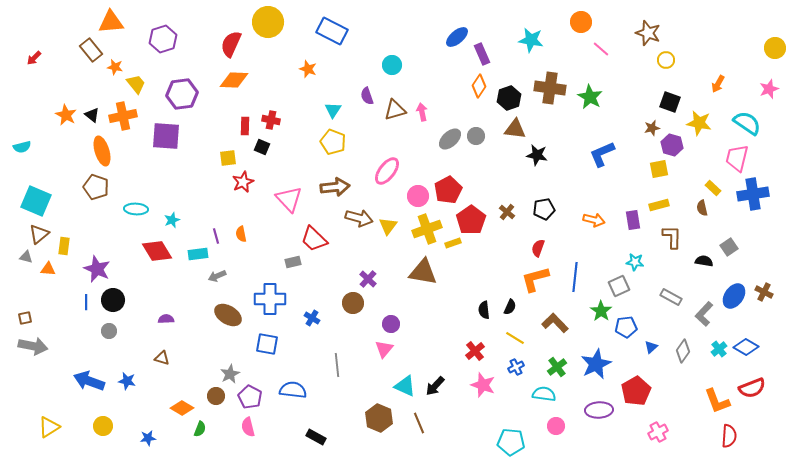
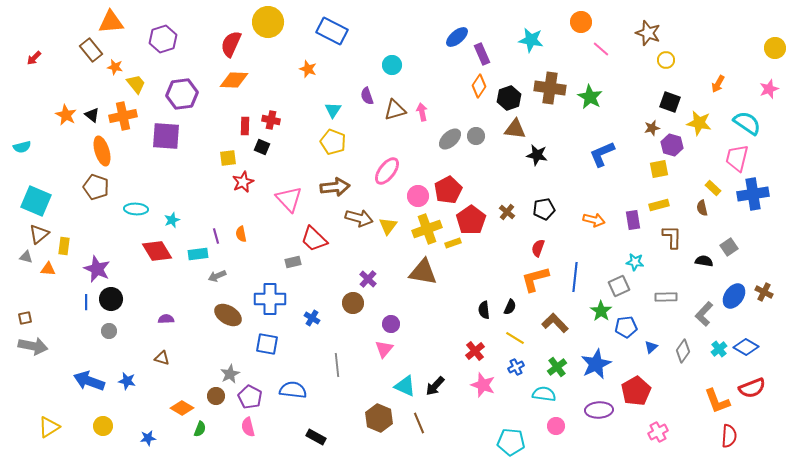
gray rectangle at (671, 297): moved 5 px left; rotated 30 degrees counterclockwise
black circle at (113, 300): moved 2 px left, 1 px up
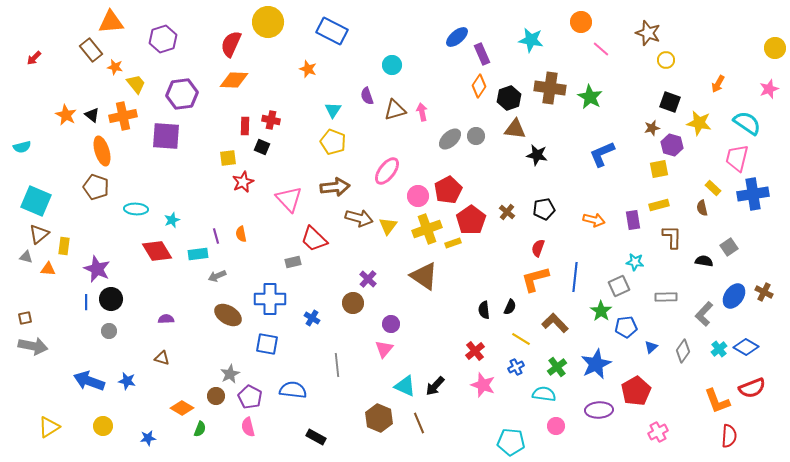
brown triangle at (423, 272): moved 1 px right, 4 px down; rotated 24 degrees clockwise
yellow line at (515, 338): moved 6 px right, 1 px down
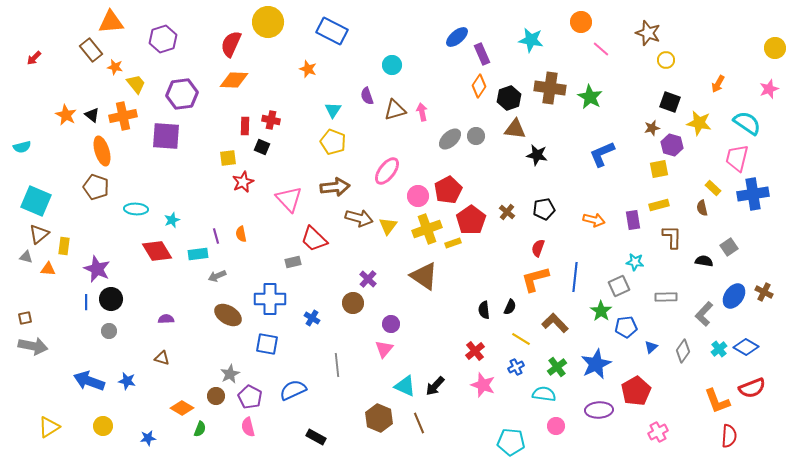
blue semicircle at (293, 390): rotated 32 degrees counterclockwise
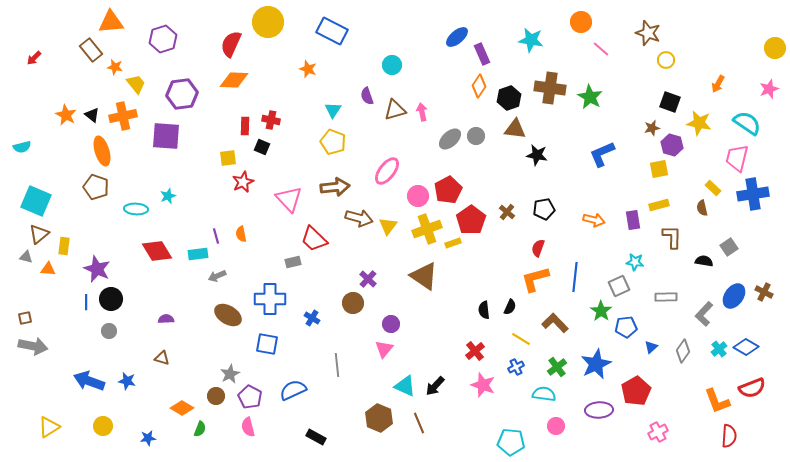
cyan star at (172, 220): moved 4 px left, 24 px up
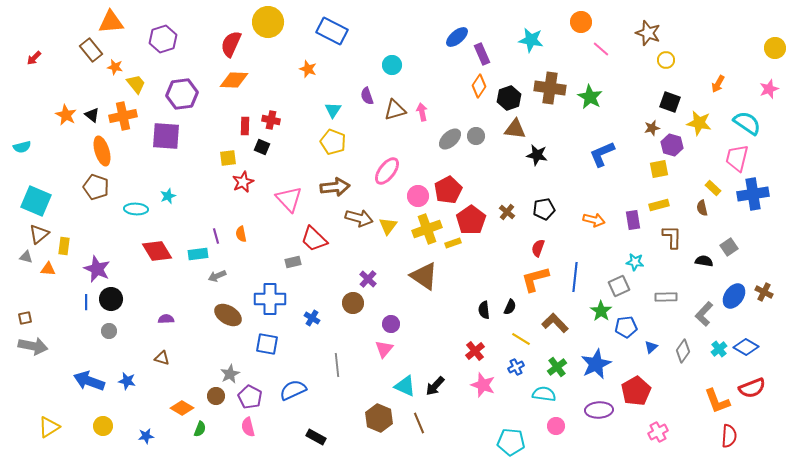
blue star at (148, 438): moved 2 px left, 2 px up
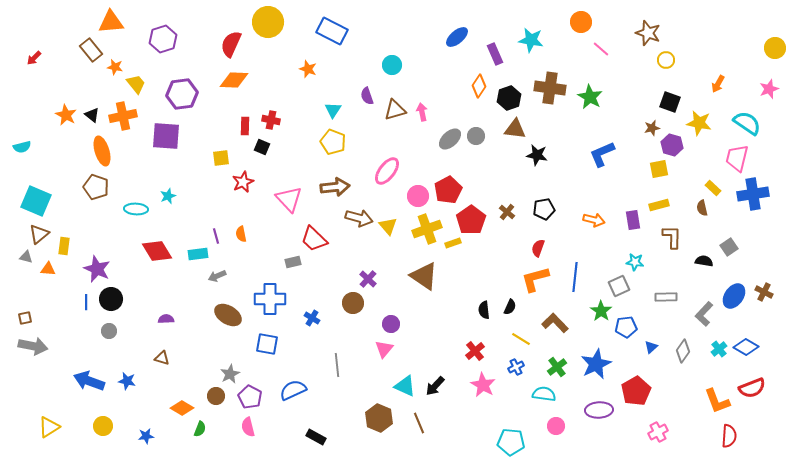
purple rectangle at (482, 54): moved 13 px right
yellow square at (228, 158): moved 7 px left
yellow triangle at (388, 226): rotated 18 degrees counterclockwise
pink star at (483, 385): rotated 10 degrees clockwise
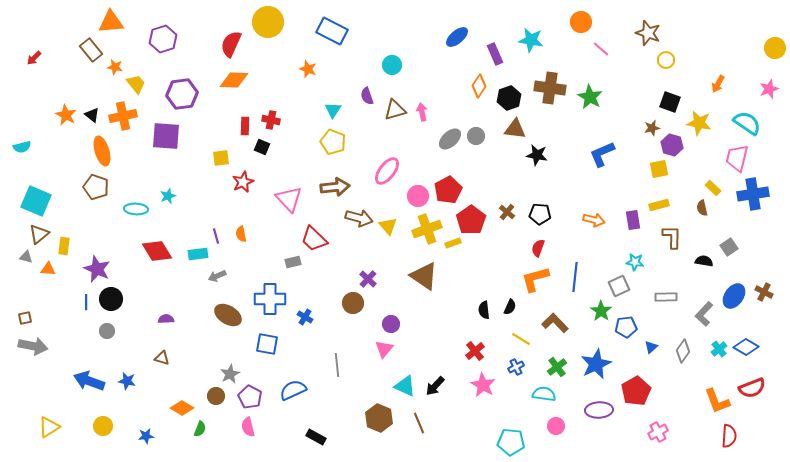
black pentagon at (544, 209): moved 4 px left, 5 px down; rotated 15 degrees clockwise
blue cross at (312, 318): moved 7 px left, 1 px up
gray circle at (109, 331): moved 2 px left
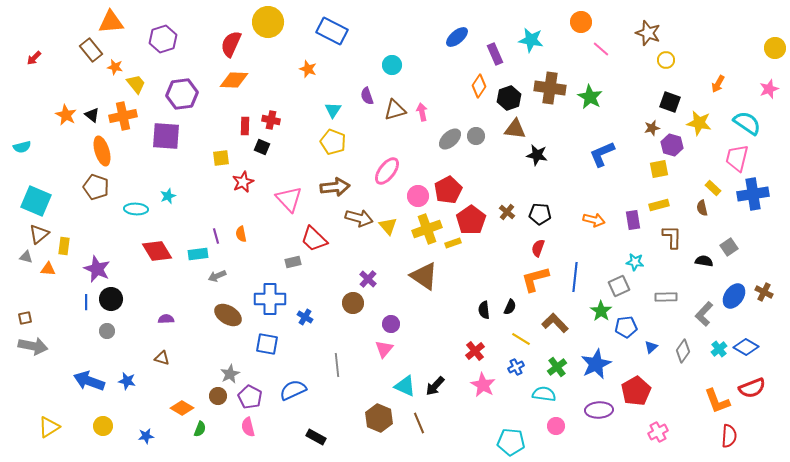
brown circle at (216, 396): moved 2 px right
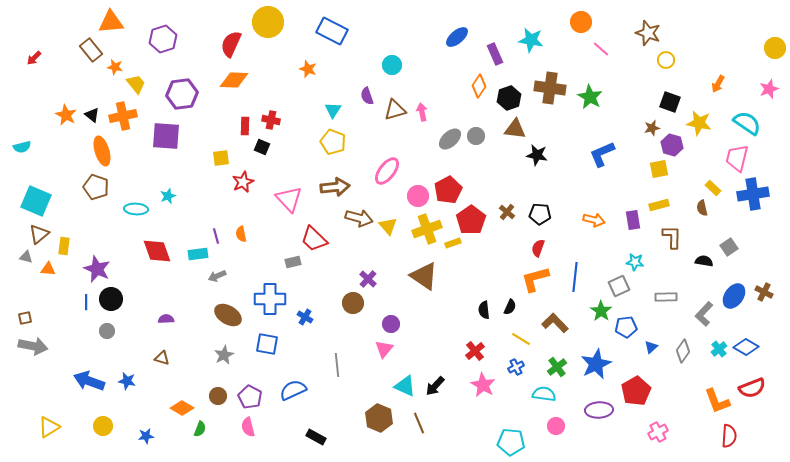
red diamond at (157, 251): rotated 12 degrees clockwise
gray star at (230, 374): moved 6 px left, 19 px up
